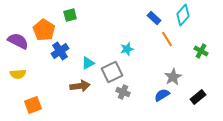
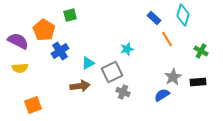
cyan diamond: rotated 25 degrees counterclockwise
yellow semicircle: moved 2 px right, 6 px up
black rectangle: moved 15 px up; rotated 35 degrees clockwise
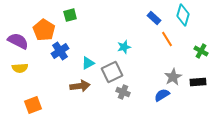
cyan star: moved 3 px left, 2 px up
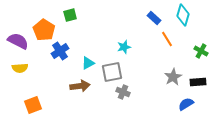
gray square: rotated 15 degrees clockwise
blue semicircle: moved 24 px right, 9 px down
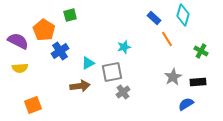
gray cross: rotated 32 degrees clockwise
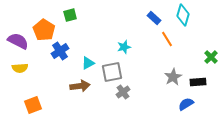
green cross: moved 10 px right, 6 px down; rotated 16 degrees clockwise
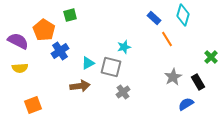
gray square: moved 1 px left, 5 px up; rotated 25 degrees clockwise
black rectangle: rotated 63 degrees clockwise
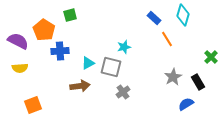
blue cross: rotated 30 degrees clockwise
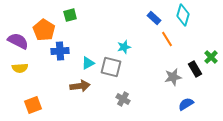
gray star: rotated 18 degrees clockwise
black rectangle: moved 3 px left, 13 px up
gray cross: moved 7 px down; rotated 24 degrees counterclockwise
